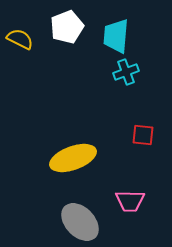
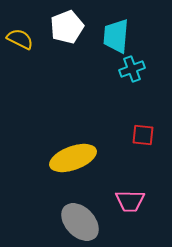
cyan cross: moved 6 px right, 3 px up
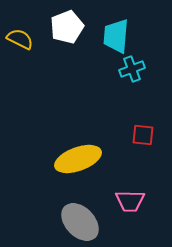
yellow ellipse: moved 5 px right, 1 px down
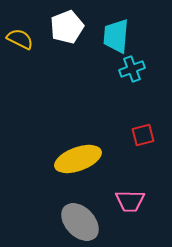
red square: rotated 20 degrees counterclockwise
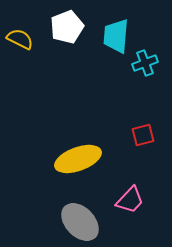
cyan cross: moved 13 px right, 6 px up
pink trapezoid: moved 1 px up; rotated 48 degrees counterclockwise
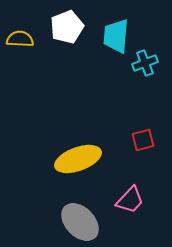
yellow semicircle: rotated 24 degrees counterclockwise
red square: moved 5 px down
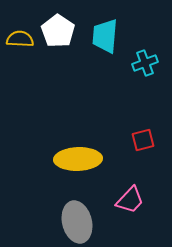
white pentagon: moved 9 px left, 4 px down; rotated 16 degrees counterclockwise
cyan trapezoid: moved 11 px left
yellow ellipse: rotated 18 degrees clockwise
gray ellipse: moved 3 px left; rotated 30 degrees clockwise
